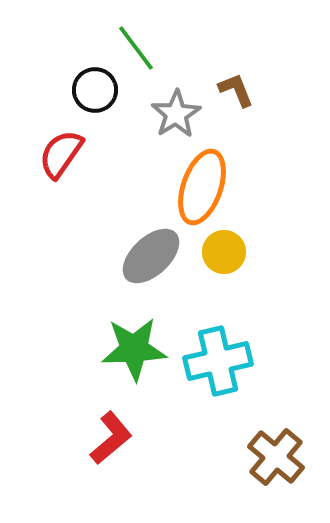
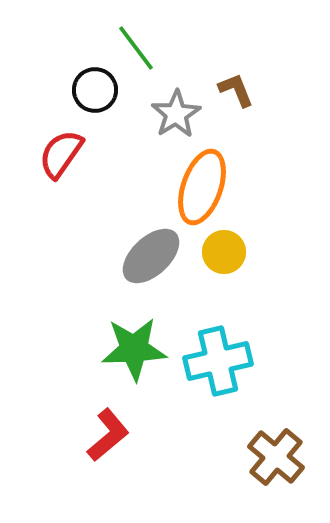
red L-shape: moved 3 px left, 3 px up
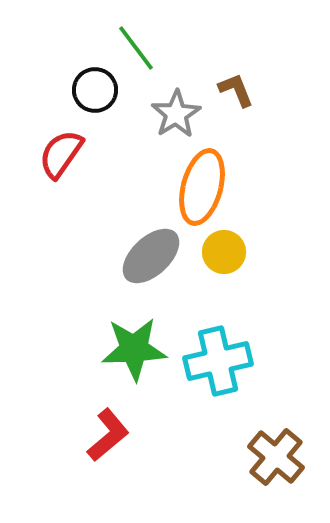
orange ellipse: rotated 4 degrees counterclockwise
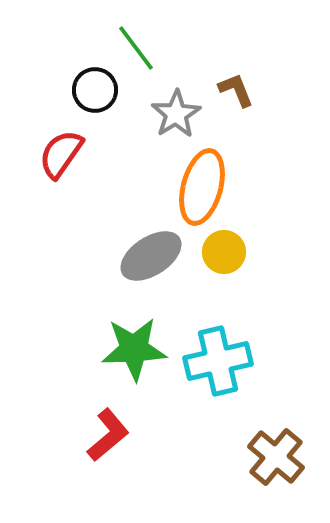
gray ellipse: rotated 10 degrees clockwise
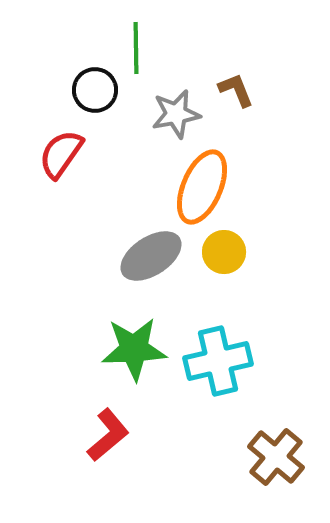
green line: rotated 36 degrees clockwise
gray star: rotated 21 degrees clockwise
orange ellipse: rotated 8 degrees clockwise
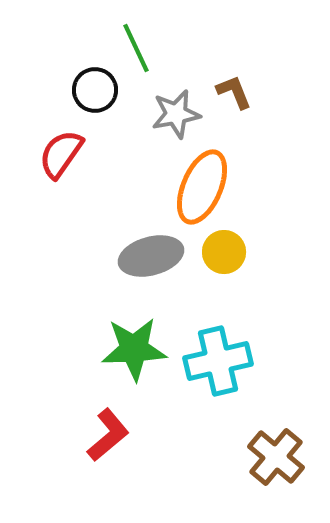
green line: rotated 24 degrees counterclockwise
brown L-shape: moved 2 px left, 2 px down
gray ellipse: rotated 18 degrees clockwise
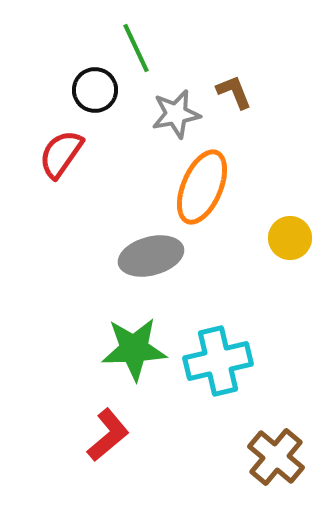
yellow circle: moved 66 px right, 14 px up
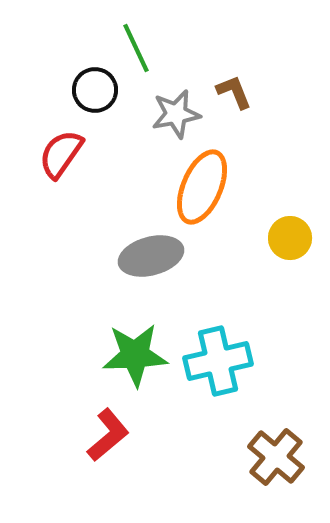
green star: moved 1 px right, 6 px down
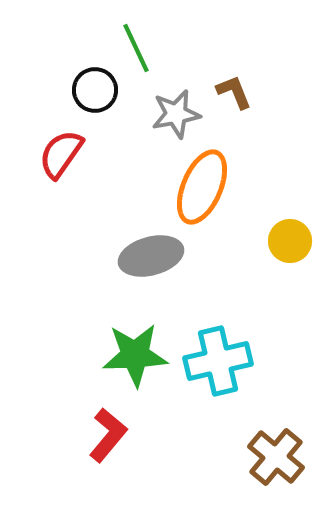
yellow circle: moved 3 px down
red L-shape: rotated 10 degrees counterclockwise
